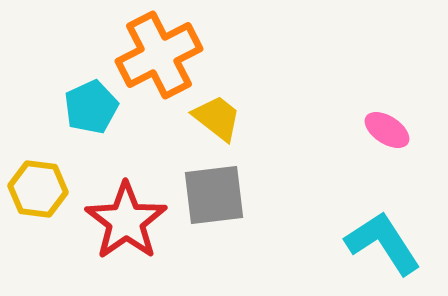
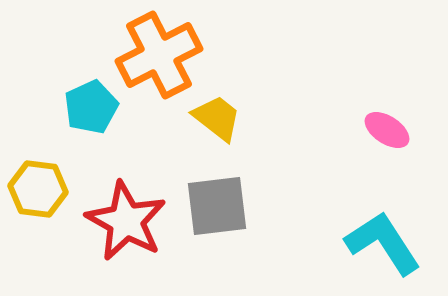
gray square: moved 3 px right, 11 px down
red star: rotated 8 degrees counterclockwise
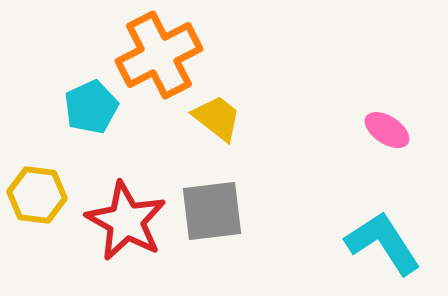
yellow hexagon: moved 1 px left, 6 px down
gray square: moved 5 px left, 5 px down
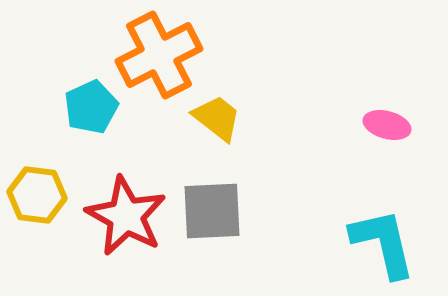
pink ellipse: moved 5 px up; rotated 18 degrees counterclockwise
gray square: rotated 4 degrees clockwise
red star: moved 5 px up
cyan L-shape: rotated 20 degrees clockwise
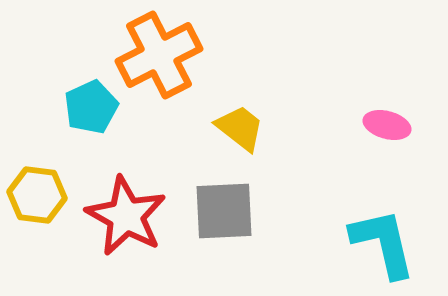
yellow trapezoid: moved 23 px right, 10 px down
gray square: moved 12 px right
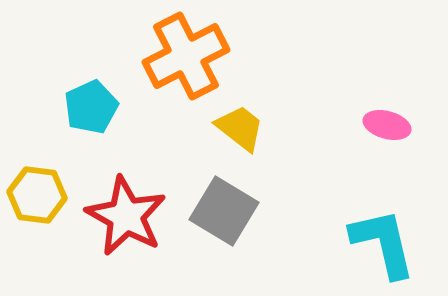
orange cross: moved 27 px right, 1 px down
gray square: rotated 34 degrees clockwise
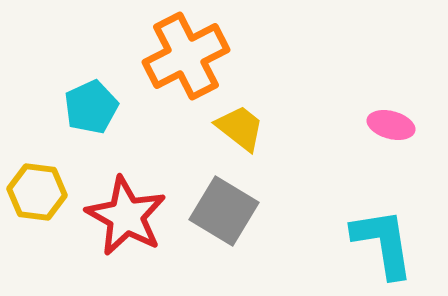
pink ellipse: moved 4 px right
yellow hexagon: moved 3 px up
cyan L-shape: rotated 4 degrees clockwise
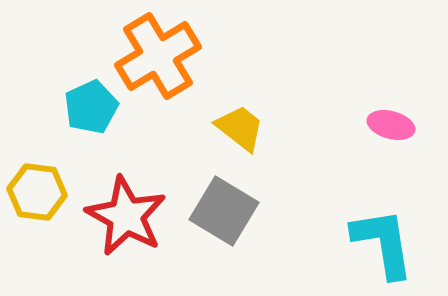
orange cross: moved 28 px left; rotated 4 degrees counterclockwise
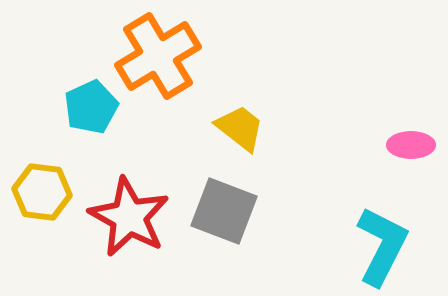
pink ellipse: moved 20 px right, 20 px down; rotated 15 degrees counterclockwise
yellow hexagon: moved 5 px right
gray square: rotated 10 degrees counterclockwise
red star: moved 3 px right, 1 px down
cyan L-shape: moved 1 px left, 3 px down; rotated 36 degrees clockwise
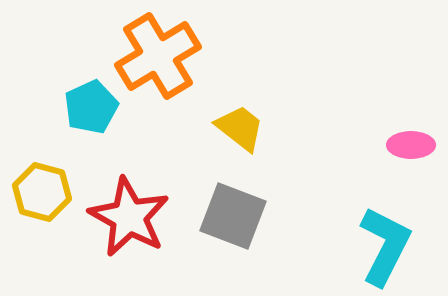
yellow hexagon: rotated 8 degrees clockwise
gray square: moved 9 px right, 5 px down
cyan L-shape: moved 3 px right
